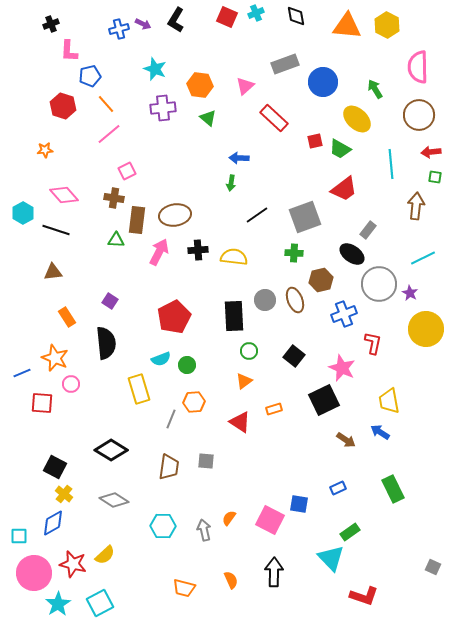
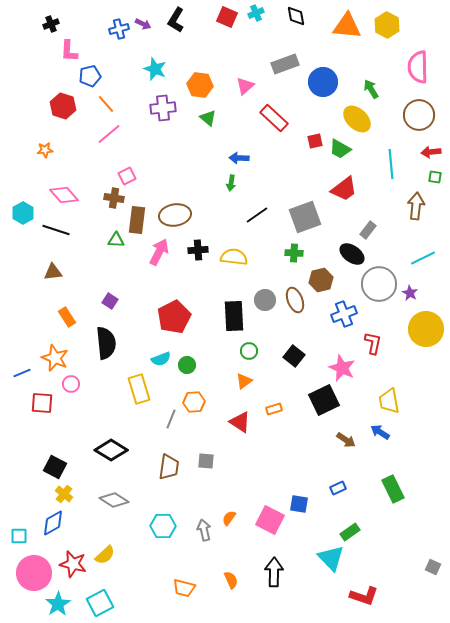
green arrow at (375, 89): moved 4 px left
pink square at (127, 171): moved 5 px down
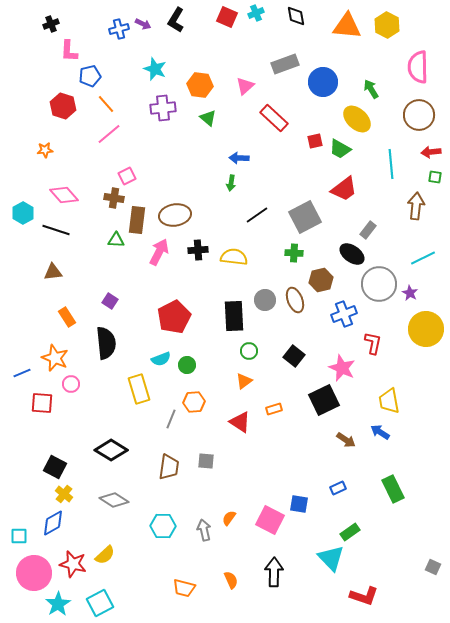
gray square at (305, 217): rotated 8 degrees counterclockwise
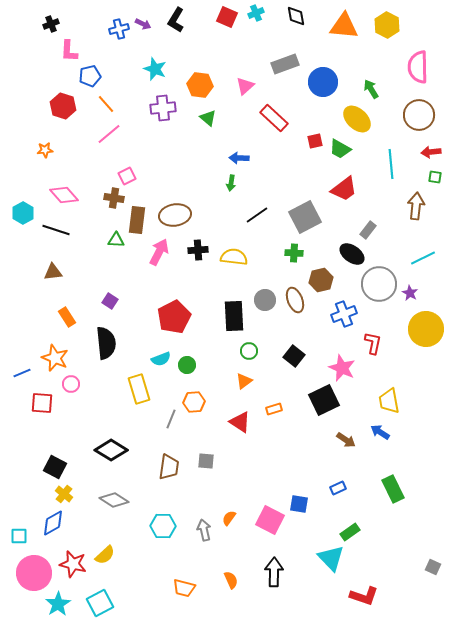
orange triangle at (347, 26): moved 3 px left
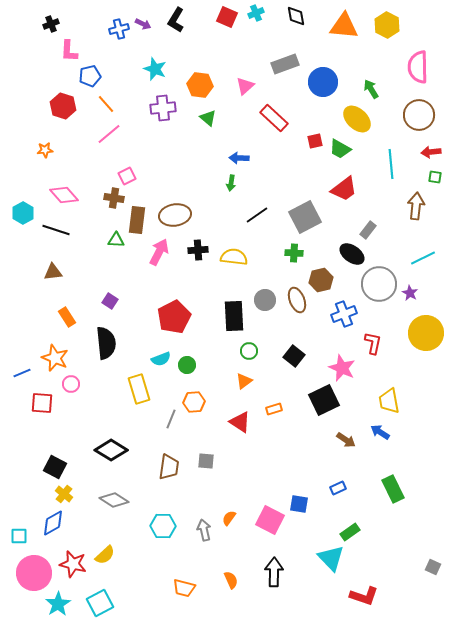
brown ellipse at (295, 300): moved 2 px right
yellow circle at (426, 329): moved 4 px down
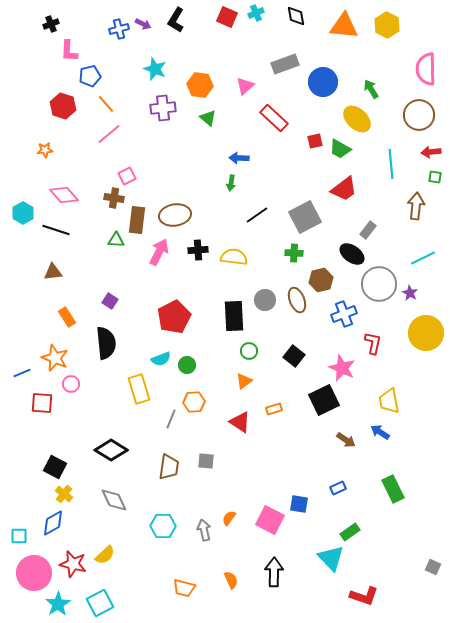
pink semicircle at (418, 67): moved 8 px right, 2 px down
gray diamond at (114, 500): rotated 32 degrees clockwise
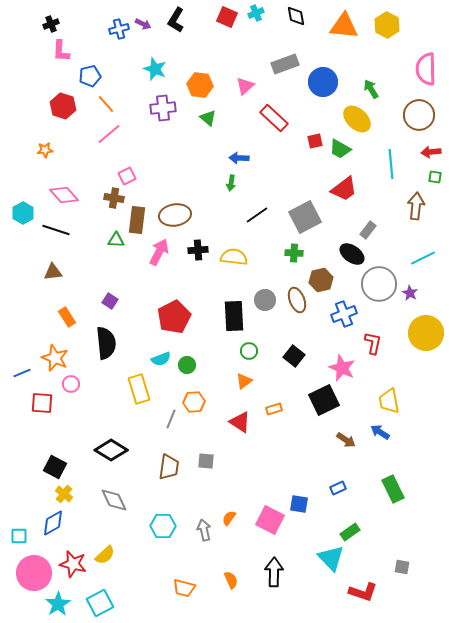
pink L-shape at (69, 51): moved 8 px left
gray square at (433, 567): moved 31 px left; rotated 14 degrees counterclockwise
red L-shape at (364, 596): moved 1 px left, 4 px up
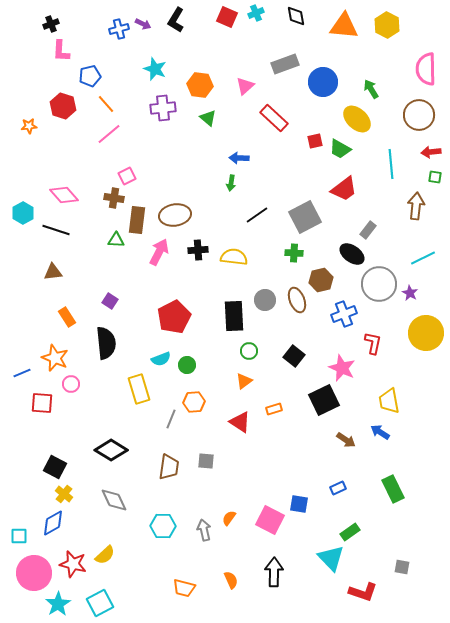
orange star at (45, 150): moved 16 px left, 24 px up
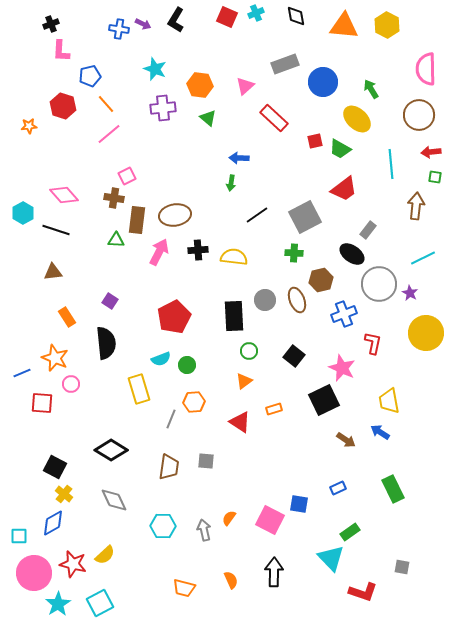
blue cross at (119, 29): rotated 24 degrees clockwise
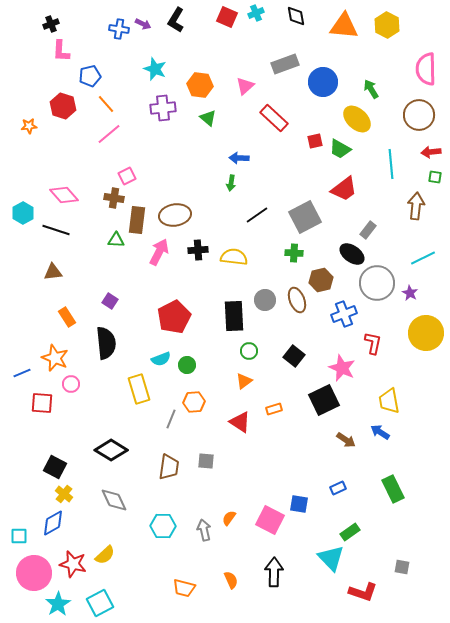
gray circle at (379, 284): moved 2 px left, 1 px up
